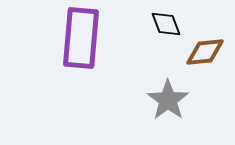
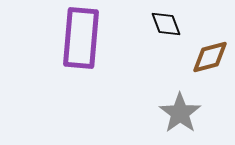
brown diamond: moved 5 px right, 5 px down; rotated 9 degrees counterclockwise
gray star: moved 12 px right, 13 px down
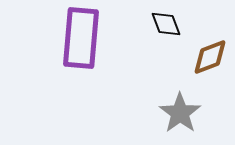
brown diamond: rotated 6 degrees counterclockwise
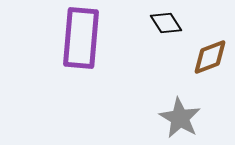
black diamond: moved 1 px up; rotated 12 degrees counterclockwise
gray star: moved 5 px down; rotated 6 degrees counterclockwise
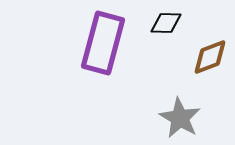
black diamond: rotated 56 degrees counterclockwise
purple rectangle: moved 22 px right, 5 px down; rotated 10 degrees clockwise
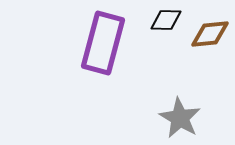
black diamond: moved 3 px up
brown diamond: moved 23 px up; rotated 15 degrees clockwise
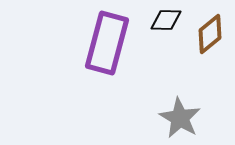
brown diamond: rotated 33 degrees counterclockwise
purple rectangle: moved 4 px right
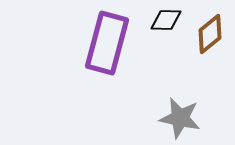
gray star: rotated 18 degrees counterclockwise
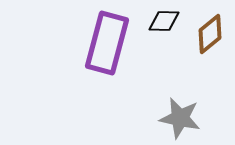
black diamond: moved 2 px left, 1 px down
